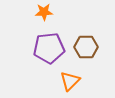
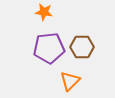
orange star: rotated 12 degrees clockwise
brown hexagon: moved 4 px left
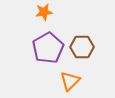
orange star: rotated 18 degrees counterclockwise
purple pentagon: moved 1 px left; rotated 24 degrees counterclockwise
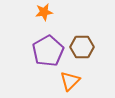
purple pentagon: moved 3 px down
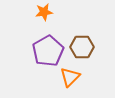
orange triangle: moved 4 px up
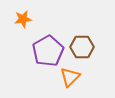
orange star: moved 21 px left, 7 px down
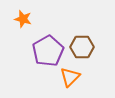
orange star: rotated 24 degrees clockwise
